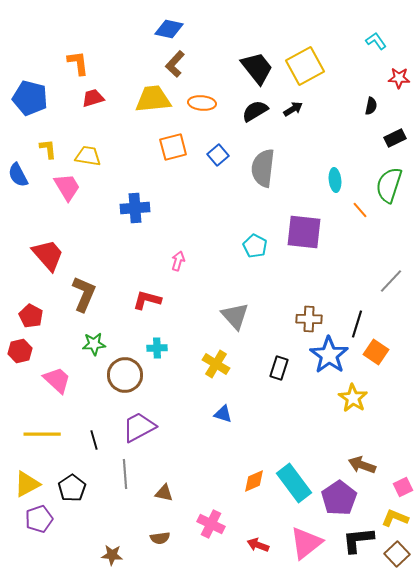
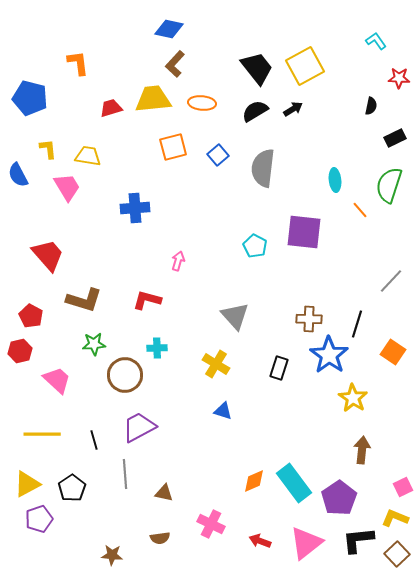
red trapezoid at (93, 98): moved 18 px right, 10 px down
brown L-shape at (84, 294): moved 6 px down; rotated 84 degrees clockwise
orange square at (376, 352): moved 17 px right
blue triangle at (223, 414): moved 3 px up
brown arrow at (362, 465): moved 15 px up; rotated 76 degrees clockwise
red arrow at (258, 545): moved 2 px right, 4 px up
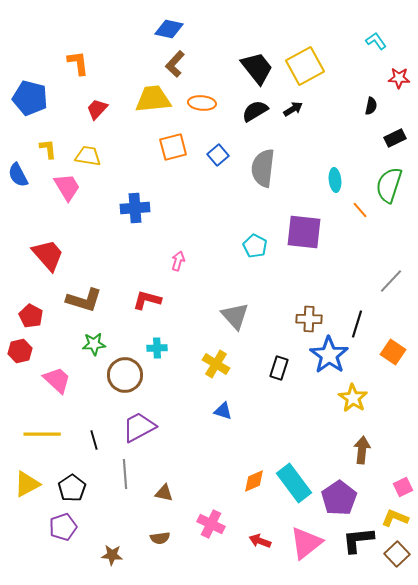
red trapezoid at (111, 108): moved 14 px left, 1 px down; rotated 30 degrees counterclockwise
purple pentagon at (39, 519): moved 24 px right, 8 px down
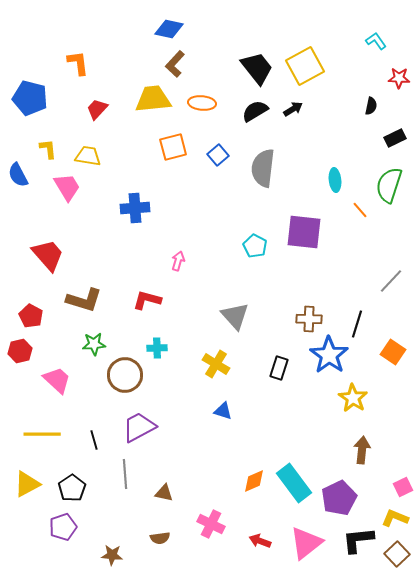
purple pentagon at (339, 498): rotated 8 degrees clockwise
